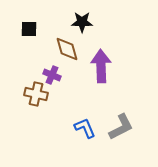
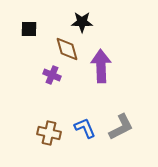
brown cross: moved 13 px right, 39 px down
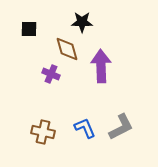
purple cross: moved 1 px left, 1 px up
brown cross: moved 6 px left, 1 px up
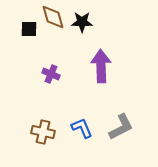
brown diamond: moved 14 px left, 32 px up
blue L-shape: moved 3 px left
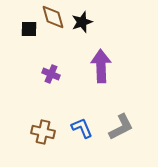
black star: rotated 20 degrees counterclockwise
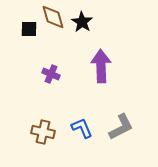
black star: rotated 20 degrees counterclockwise
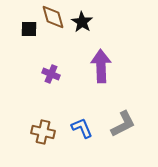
gray L-shape: moved 2 px right, 3 px up
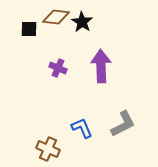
brown diamond: moved 3 px right; rotated 68 degrees counterclockwise
purple cross: moved 7 px right, 6 px up
brown cross: moved 5 px right, 17 px down; rotated 10 degrees clockwise
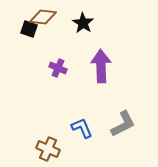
brown diamond: moved 13 px left
black star: moved 1 px right, 1 px down
black square: rotated 18 degrees clockwise
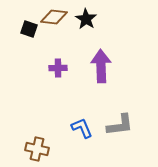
brown diamond: moved 11 px right
black star: moved 3 px right, 4 px up
purple cross: rotated 24 degrees counterclockwise
gray L-shape: moved 3 px left, 1 px down; rotated 20 degrees clockwise
brown cross: moved 11 px left; rotated 10 degrees counterclockwise
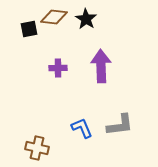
black square: rotated 30 degrees counterclockwise
brown cross: moved 1 px up
